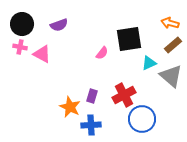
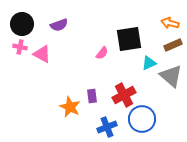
brown rectangle: rotated 18 degrees clockwise
purple rectangle: rotated 24 degrees counterclockwise
blue cross: moved 16 px right, 2 px down; rotated 18 degrees counterclockwise
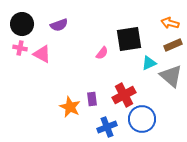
pink cross: moved 1 px down
purple rectangle: moved 3 px down
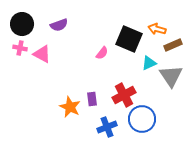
orange arrow: moved 13 px left, 6 px down
black square: rotated 32 degrees clockwise
gray triangle: rotated 15 degrees clockwise
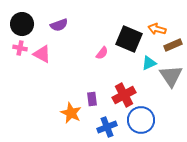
orange star: moved 1 px right, 6 px down
blue circle: moved 1 px left, 1 px down
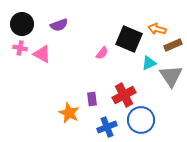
orange star: moved 2 px left
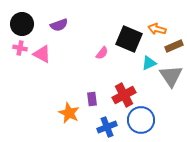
brown rectangle: moved 1 px right, 1 px down
